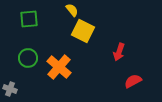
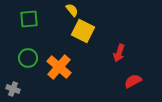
red arrow: moved 1 px down
gray cross: moved 3 px right
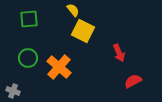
yellow semicircle: moved 1 px right
red arrow: rotated 42 degrees counterclockwise
gray cross: moved 2 px down
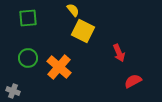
green square: moved 1 px left, 1 px up
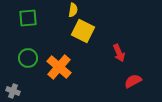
yellow semicircle: rotated 48 degrees clockwise
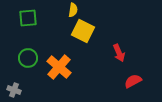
gray cross: moved 1 px right, 1 px up
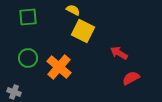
yellow semicircle: rotated 72 degrees counterclockwise
green square: moved 1 px up
red arrow: rotated 144 degrees clockwise
red semicircle: moved 2 px left, 3 px up
gray cross: moved 2 px down
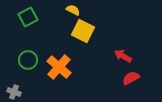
green square: rotated 24 degrees counterclockwise
red arrow: moved 4 px right, 3 px down
green circle: moved 2 px down
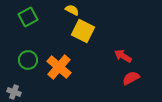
yellow semicircle: moved 1 px left
